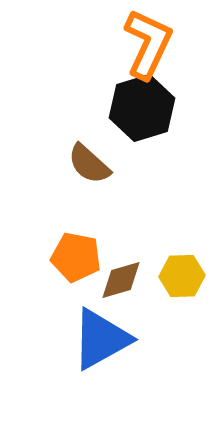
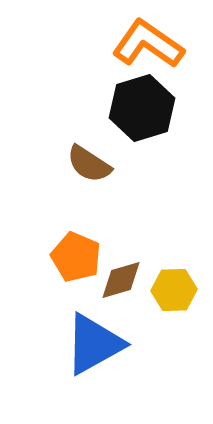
orange L-shape: rotated 80 degrees counterclockwise
brown semicircle: rotated 9 degrees counterclockwise
orange pentagon: rotated 12 degrees clockwise
yellow hexagon: moved 8 px left, 14 px down
blue triangle: moved 7 px left, 5 px down
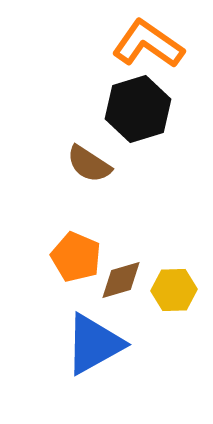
black hexagon: moved 4 px left, 1 px down
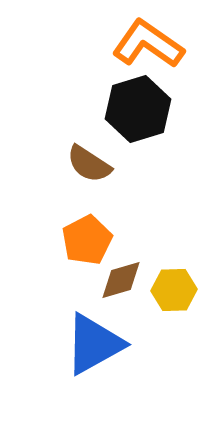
orange pentagon: moved 11 px right, 17 px up; rotated 21 degrees clockwise
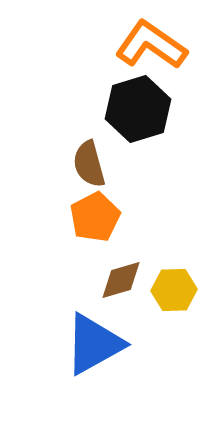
orange L-shape: moved 3 px right, 1 px down
brown semicircle: rotated 42 degrees clockwise
orange pentagon: moved 8 px right, 23 px up
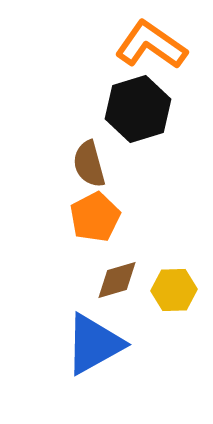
brown diamond: moved 4 px left
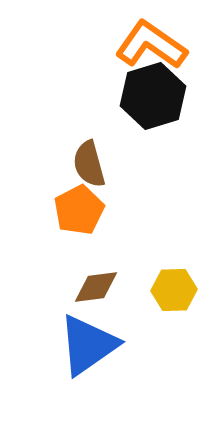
black hexagon: moved 15 px right, 13 px up
orange pentagon: moved 16 px left, 7 px up
brown diamond: moved 21 px left, 7 px down; rotated 9 degrees clockwise
blue triangle: moved 6 px left, 1 px down; rotated 6 degrees counterclockwise
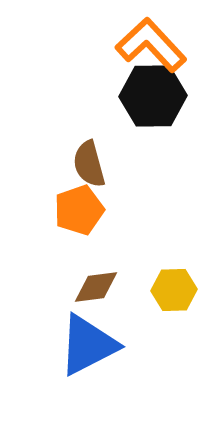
orange L-shape: rotated 12 degrees clockwise
black hexagon: rotated 16 degrees clockwise
orange pentagon: rotated 9 degrees clockwise
blue triangle: rotated 8 degrees clockwise
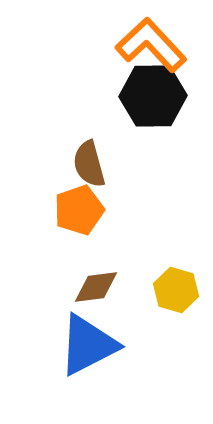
yellow hexagon: moved 2 px right; rotated 18 degrees clockwise
